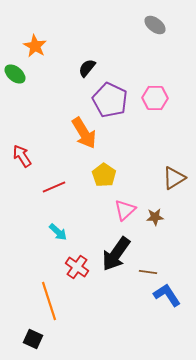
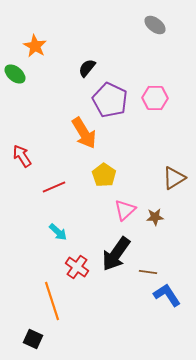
orange line: moved 3 px right
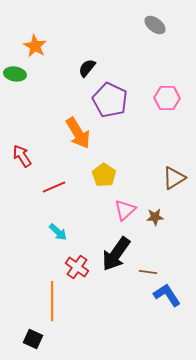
green ellipse: rotated 30 degrees counterclockwise
pink hexagon: moved 12 px right
orange arrow: moved 6 px left
orange line: rotated 18 degrees clockwise
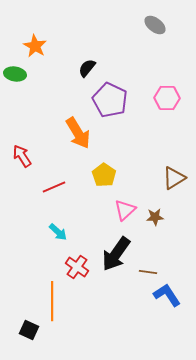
black square: moved 4 px left, 9 px up
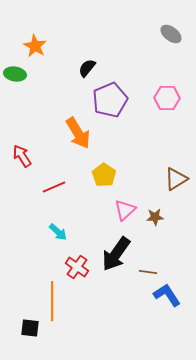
gray ellipse: moved 16 px right, 9 px down
purple pentagon: rotated 24 degrees clockwise
brown triangle: moved 2 px right, 1 px down
black square: moved 1 px right, 2 px up; rotated 18 degrees counterclockwise
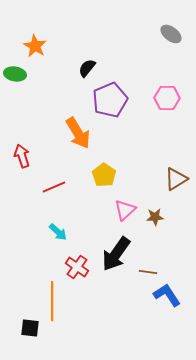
red arrow: rotated 15 degrees clockwise
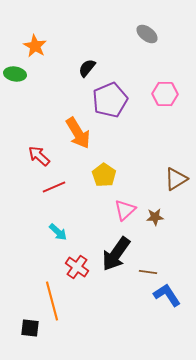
gray ellipse: moved 24 px left
pink hexagon: moved 2 px left, 4 px up
red arrow: moved 17 px right; rotated 30 degrees counterclockwise
orange line: rotated 15 degrees counterclockwise
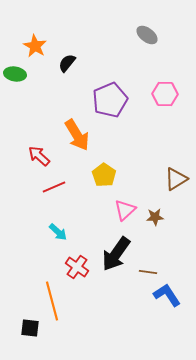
gray ellipse: moved 1 px down
black semicircle: moved 20 px left, 5 px up
orange arrow: moved 1 px left, 2 px down
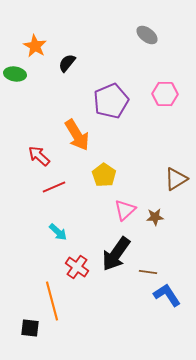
purple pentagon: moved 1 px right, 1 px down
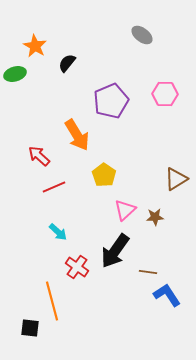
gray ellipse: moved 5 px left
green ellipse: rotated 25 degrees counterclockwise
black arrow: moved 1 px left, 3 px up
